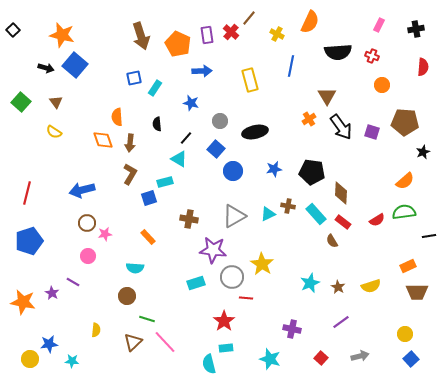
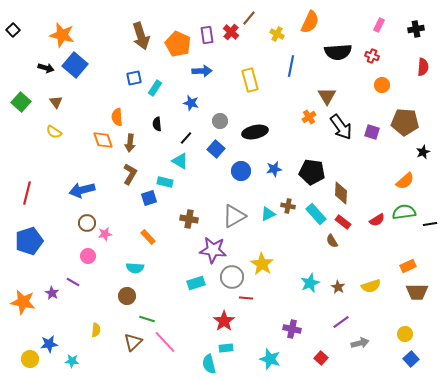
orange cross at (309, 119): moved 2 px up
cyan triangle at (179, 159): moved 1 px right, 2 px down
blue circle at (233, 171): moved 8 px right
cyan rectangle at (165, 182): rotated 28 degrees clockwise
black line at (429, 236): moved 1 px right, 12 px up
gray arrow at (360, 356): moved 13 px up
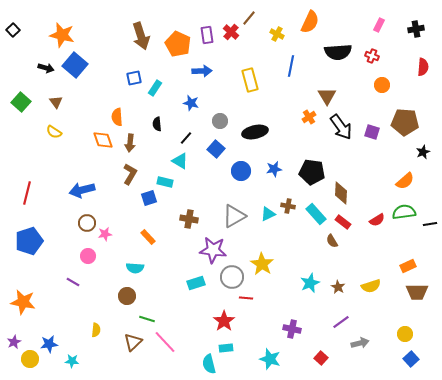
purple star at (52, 293): moved 38 px left, 49 px down; rotated 16 degrees clockwise
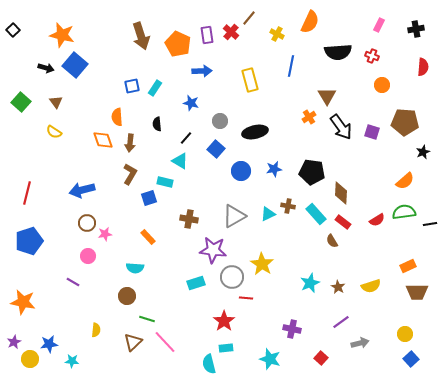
blue square at (134, 78): moved 2 px left, 8 px down
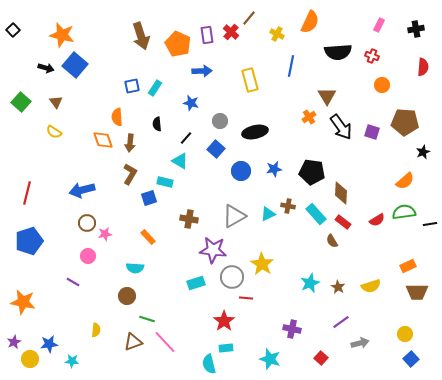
brown triangle at (133, 342): rotated 24 degrees clockwise
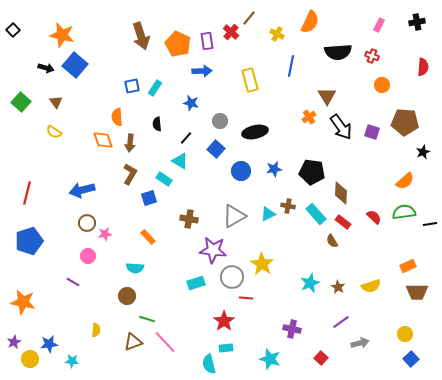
black cross at (416, 29): moved 1 px right, 7 px up
purple rectangle at (207, 35): moved 6 px down
cyan rectangle at (165, 182): moved 1 px left, 3 px up; rotated 21 degrees clockwise
red semicircle at (377, 220): moved 3 px left, 3 px up; rotated 105 degrees counterclockwise
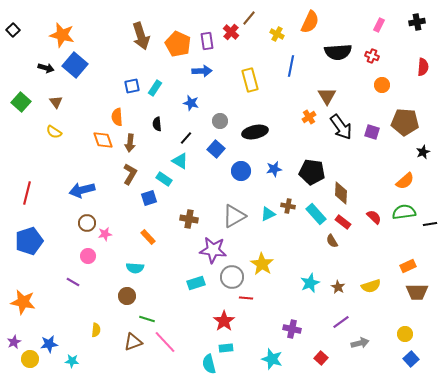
cyan star at (270, 359): moved 2 px right
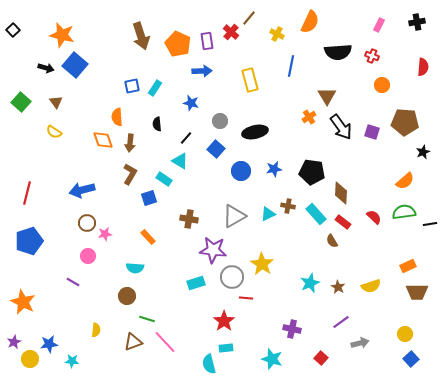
orange star at (23, 302): rotated 15 degrees clockwise
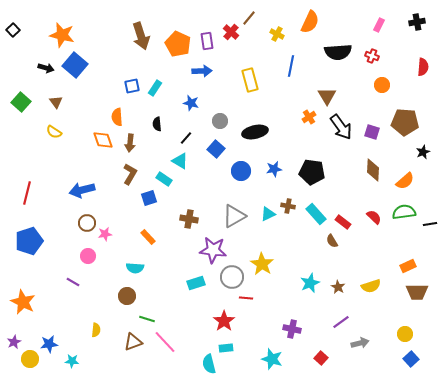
brown diamond at (341, 193): moved 32 px right, 23 px up
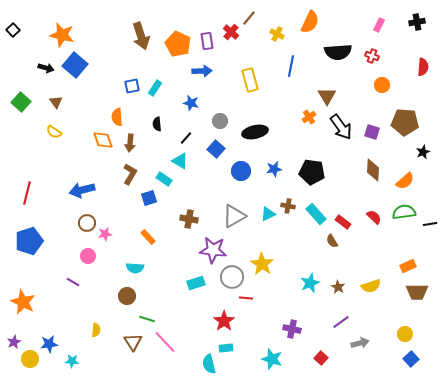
brown triangle at (133, 342): rotated 42 degrees counterclockwise
